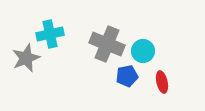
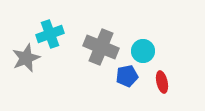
cyan cross: rotated 8 degrees counterclockwise
gray cross: moved 6 px left, 3 px down
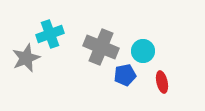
blue pentagon: moved 2 px left, 1 px up
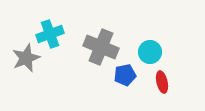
cyan circle: moved 7 px right, 1 px down
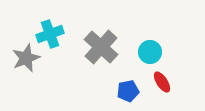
gray cross: rotated 20 degrees clockwise
blue pentagon: moved 3 px right, 16 px down
red ellipse: rotated 20 degrees counterclockwise
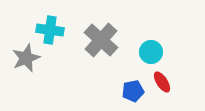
cyan cross: moved 4 px up; rotated 28 degrees clockwise
gray cross: moved 7 px up
cyan circle: moved 1 px right
blue pentagon: moved 5 px right
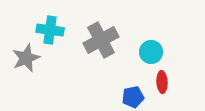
gray cross: rotated 20 degrees clockwise
red ellipse: rotated 30 degrees clockwise
blue pentagon: moved 6 px down
